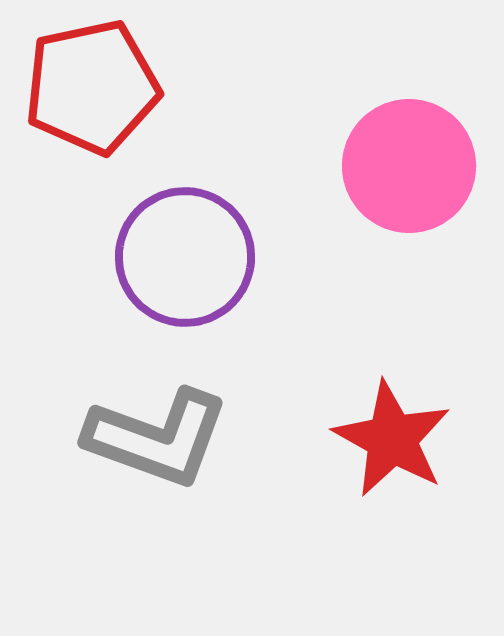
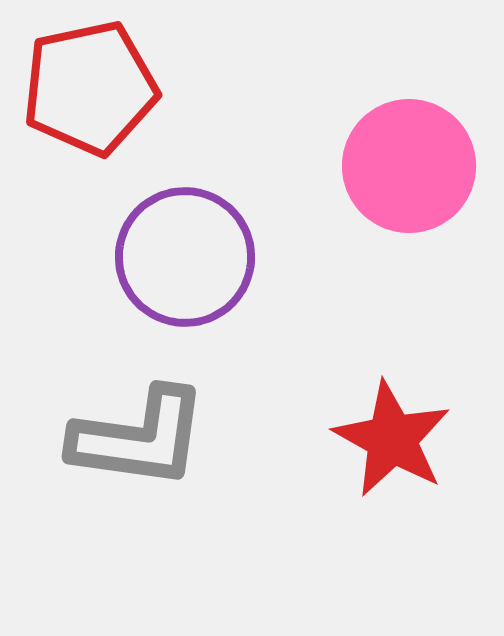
red pentagon: moved 2 px left, 1 px down
gray L-shape: moved 18 px left; rotated 12 degrees counterclockwise
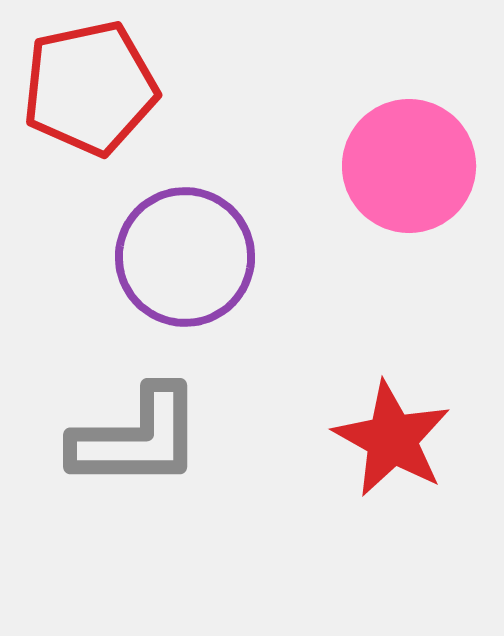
gray L-shape: moved 2 px left; rotated 8 degrees counterclockwise
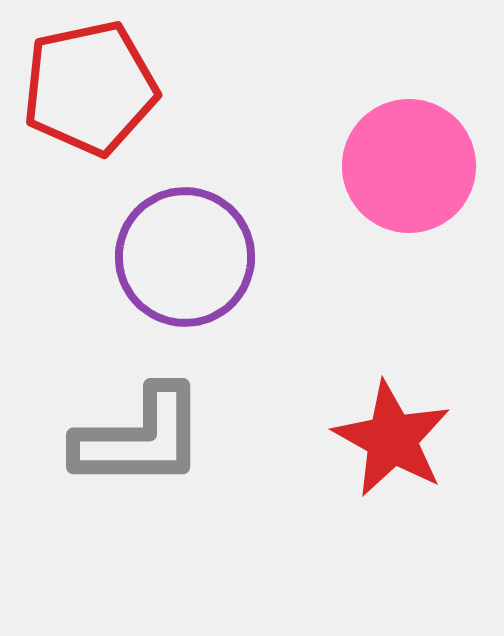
gray L-shape: moved 3 px right
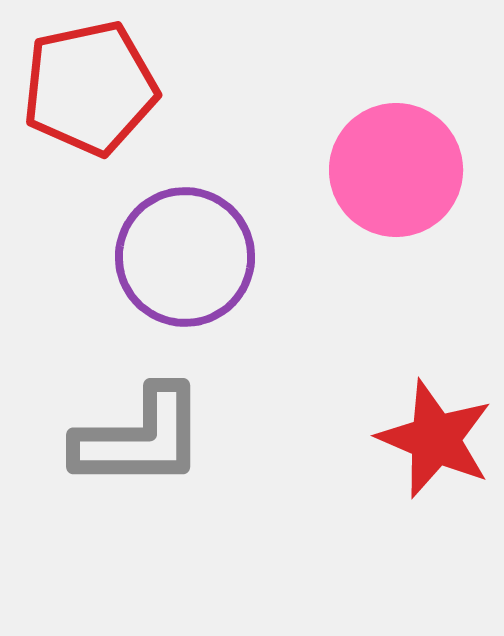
pink circle: moved 13 px left, 4 px down
red star: moved 43 px right; rotated 6 degrees counterclockwise
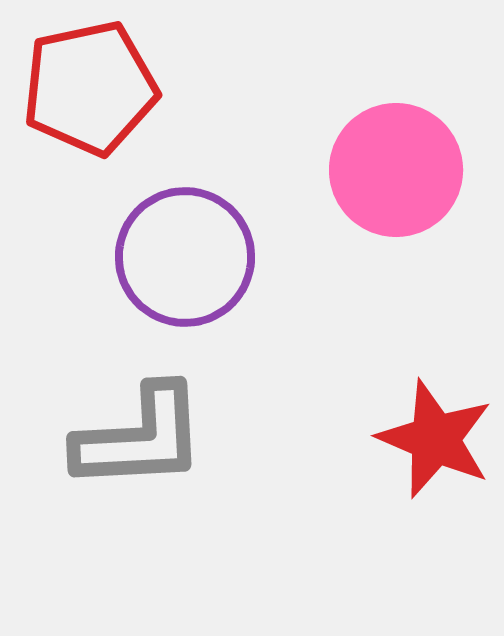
gray L-shape: rotated 3 degrees counterclockwise
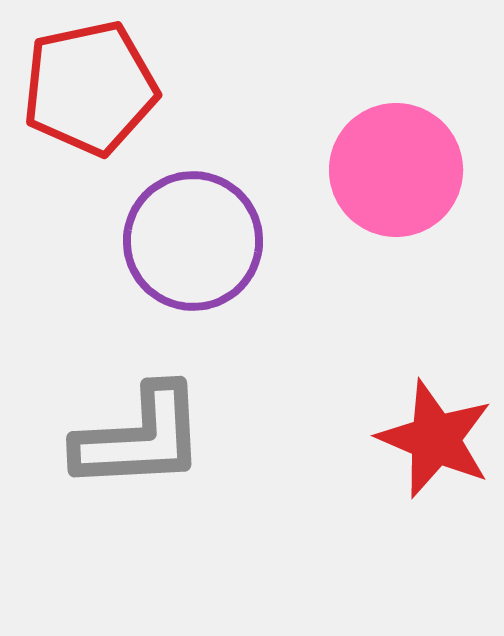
purple circle: moved 8 px right, 16 px up
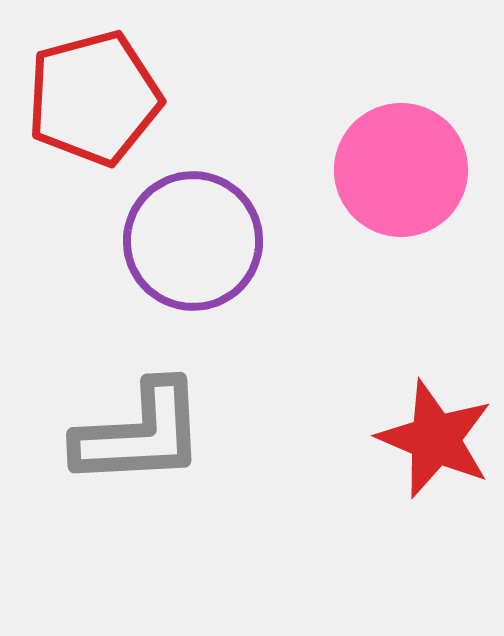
red pentagon: moved 4 px right, 10 px down; rotated 3 degrees counterclockwise
pink circle: moved 5 px right
gray L-shape: moved 4 px up
